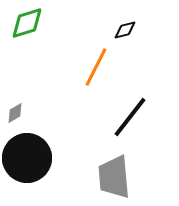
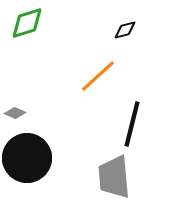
orange line: moved 2 px right, 9 px down; rotated 21 degrees clockwise
gray diamond: rotated 55 degrees clockwise
black line: moved 2 px right, 7 px down; rotated 24 degrees counterclockwise
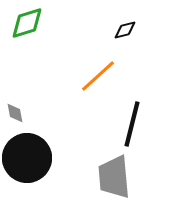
gray diamond: rotated 55 degrees clockwise
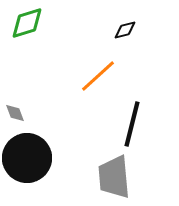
gray diamond: rotated 10 degrees counterclockwise
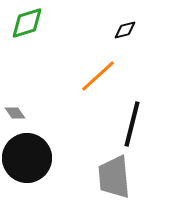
gray diamond: rotated 15 degrees counterclockwise
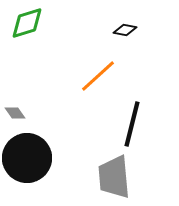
black diamond: rotated 25 degrees clockwise
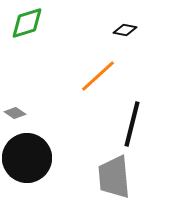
gray diamond: rotated 20 degrees counterclockwise
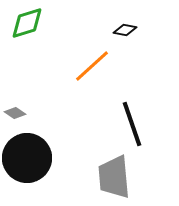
orange line: moved 6 px left, 10 px up
black line: rotated 33 degrees counterclockwise
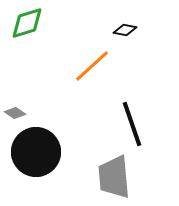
black circle: moved 9 px right, 6 px up
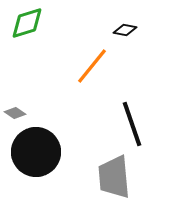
orange line: rotated 9 degrees counterclockwise
